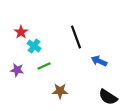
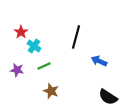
black line: rotated 35 degrees clockwise
brown star: moved 9 px left; rotated 21 degrees clockwise
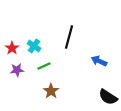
red star: moved 9 px left, 16 px down
black line: moved 7 px left
purple star: rotated 16 degrees counterclockwise
brown star: rotated 14 degrees clockwise
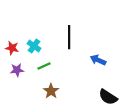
black line: rotated 15 degrees counterclockwise
red star: rotated 24 degrees counterclockwise
blue arrow: moved 1 px left, 1 px up
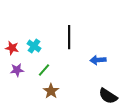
blue arrow: rotated 28 degrees counterclockwise
green line: moved 4 px down; rotated 24 degrees counterclockwise
black semicircle: moved 1 px up
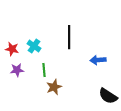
red star: moved 1 px down
green line: rotated 48 degrees counterclockwise
brown star: moved 3 px right, 4 px up; rotated 14 degrees clockwise
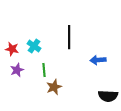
purple star: rotated 16 degrees counterclockwise
black semicircle: rotated 30 degrees counterclockwise
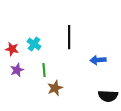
cyan cross: moved 2 px up
brown star: moved 1 px right, 1 px down
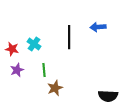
blue arrow: moved 33 px up
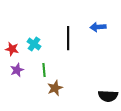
black line: moved 1 px left, 1 px down
